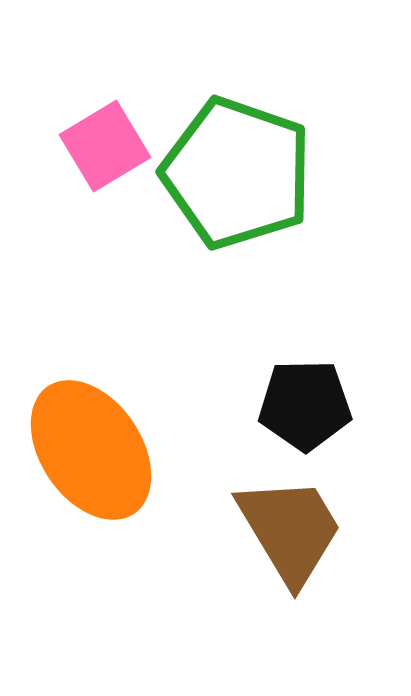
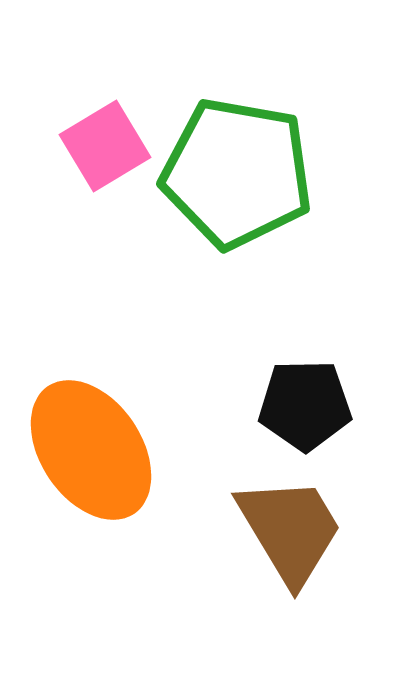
green pentagon: rotated 9 degrees counterclockwise
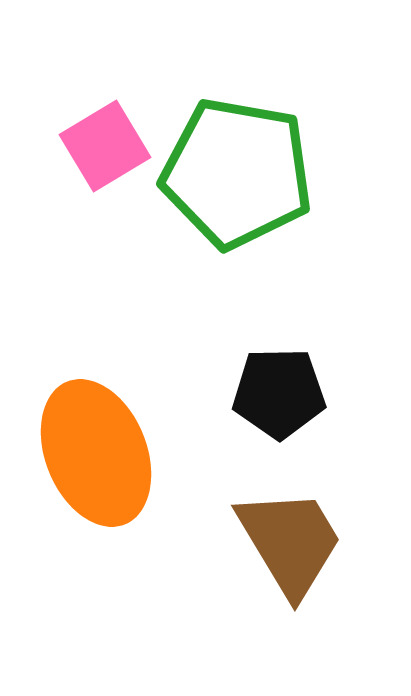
black pentagon: moved 26 px left, 12 px up
orange ellipse: moved 5 px right, 3 px down; rotated 12 degrees clockwise
brown trapezoid: moved 12 px down
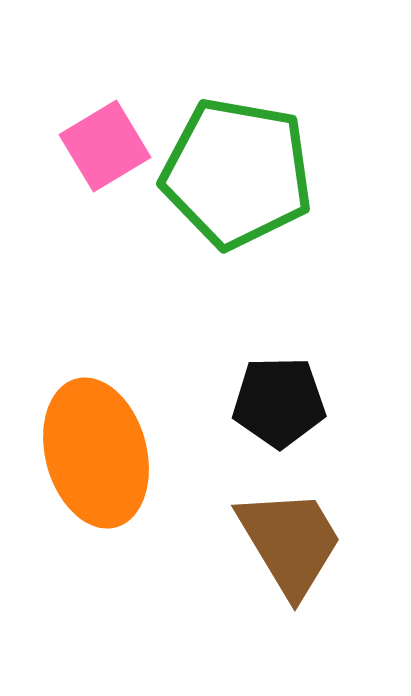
black pentagon: moved 9 px down
orange ellipse: rotated 7 degrees clockwise
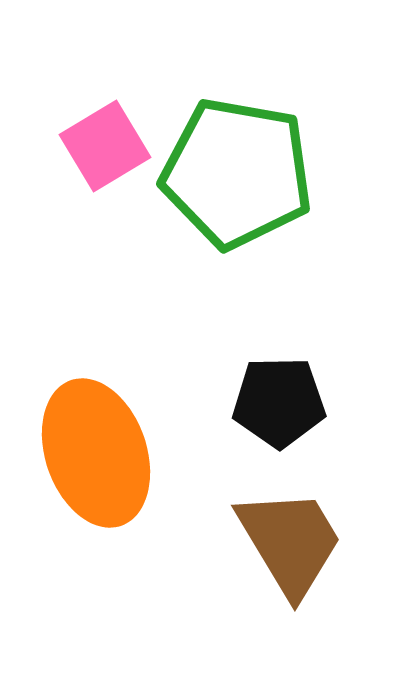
orange ellipse: rotated 4 degrees counterclockwise
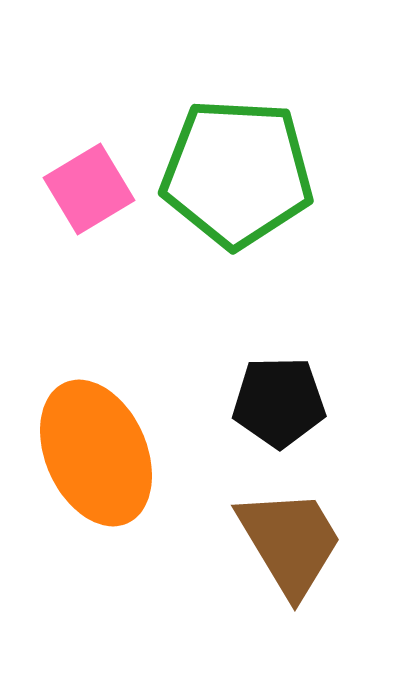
pink square: moved 16 px left, 43 px down
green pentagon: rotated 7 degrees counterclockwise
orange ellipse: rotated 5 degrees counterclockwise
